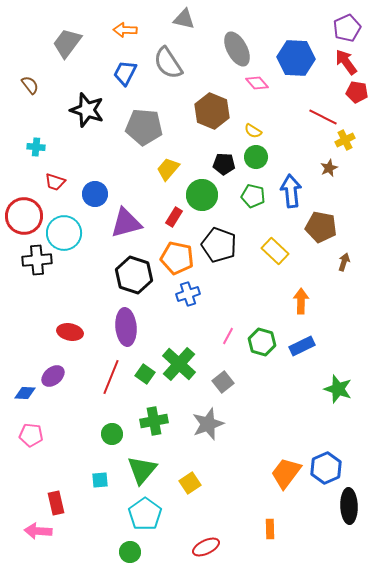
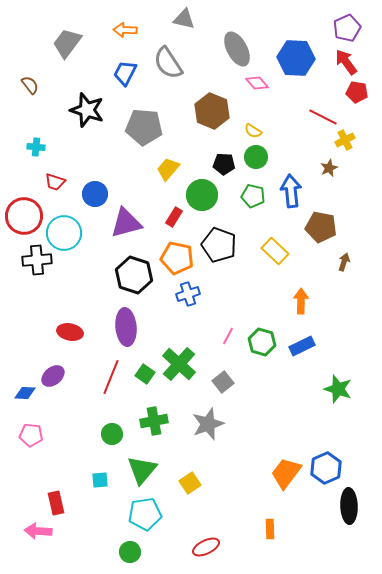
cyan pentagon at (145, 514): rotated 28 degrees clockwise
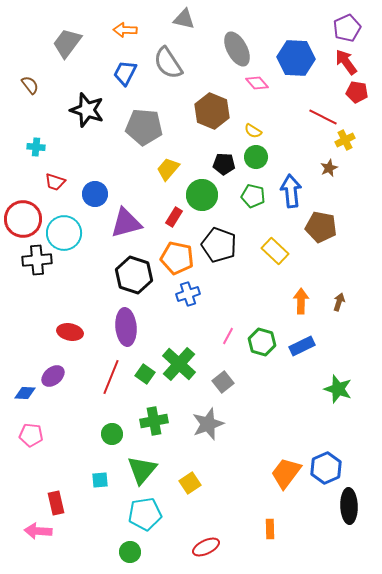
red circle at (24, 216): moved 1 px left, 3 px down
brown arrow at (344, 262): moved 5 px left, 40 px down
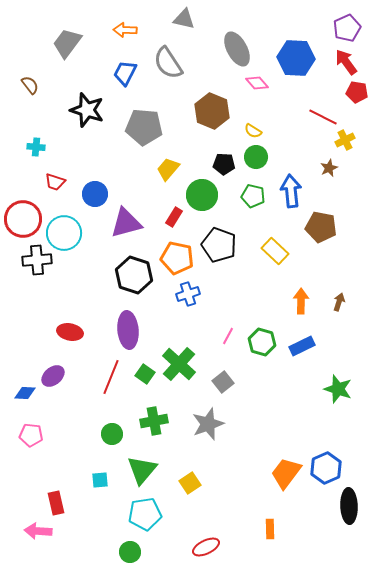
purple ellipse at (126, 327): moved 2 px right, 3 px down
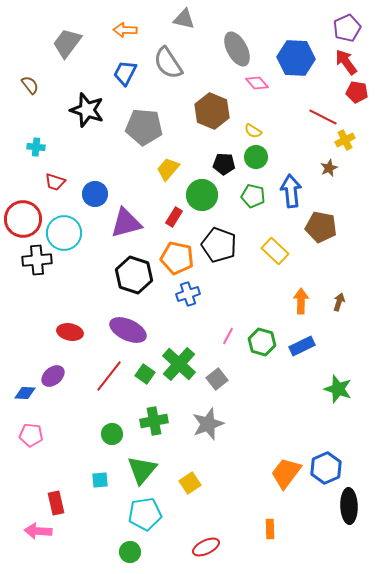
purple ellipse at (128, 330): rotated 60 degrees counterclockwise
red line at (111, 377): moved 2 px left, 1 px up; rotated 16 degrees clockwise
gray square at (223, 382): moved 6 px left, 3 px up
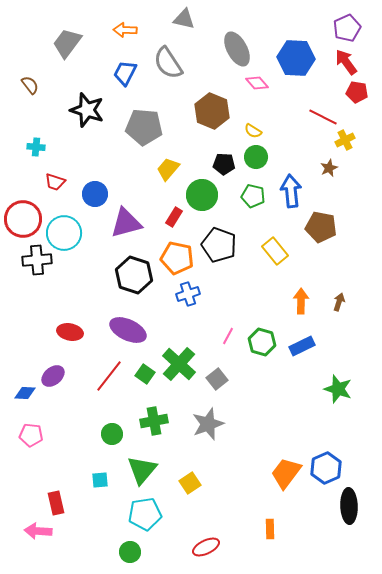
yellow rectangle at (275, 251): rotated 8 degrees clockwise
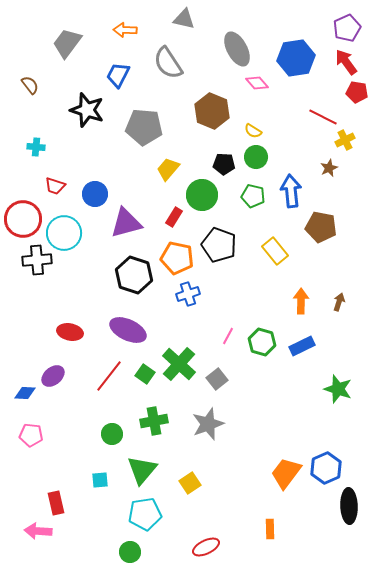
blue hexagon at (296, 58): rotated 12 degrees counterclockwise
blue trapezoid at (125, 73): moved 7 px left, 2 px down
red trapezoid at (55, 182): moved 4 px down
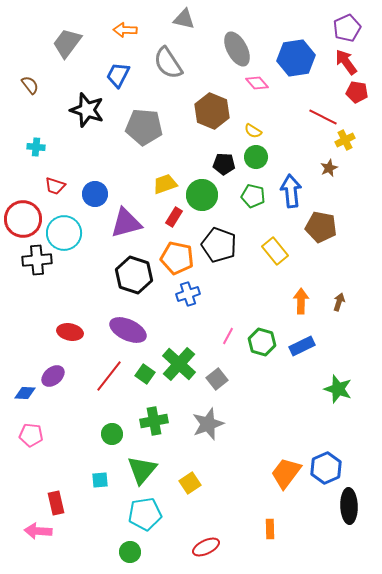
yellow trapezoid at (168, 169): moved 3 px left, 15 px down; rotated 30 degrees clockwise
